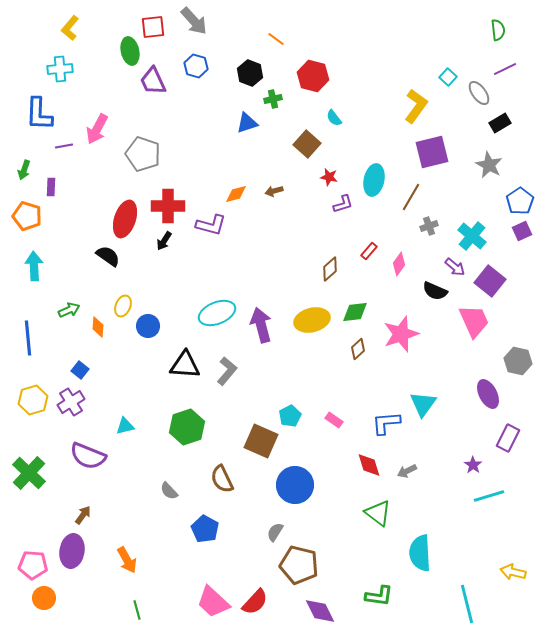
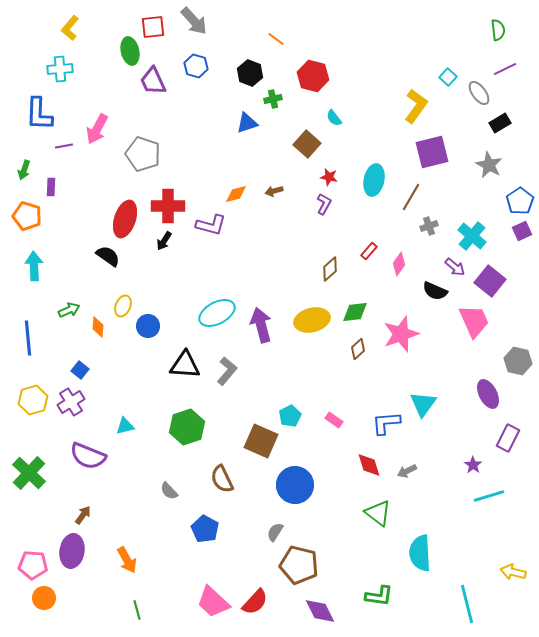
purple L-shape at (343, 204): moved 19 px left; rotated 45 degrees counterclockwise
cyan ellipse at (217, 313): rotated 6 degrees counterclockwise
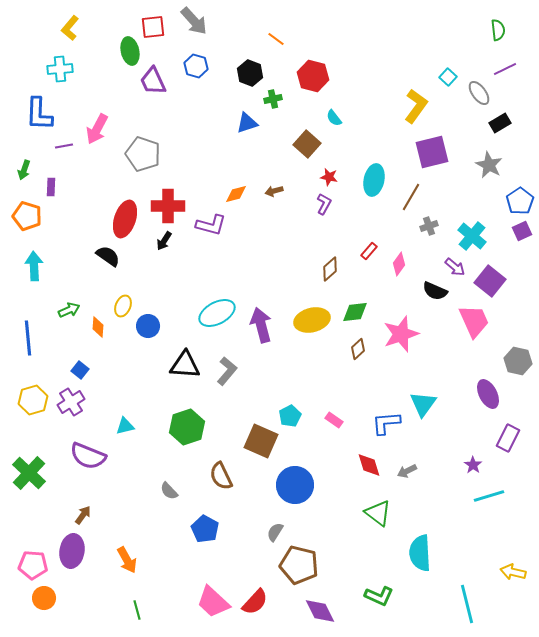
brown semicircle at (222, 479): moved 1 px left, 3 px up
green L-shape at (379, 596): rotated 16 degrees clockwise
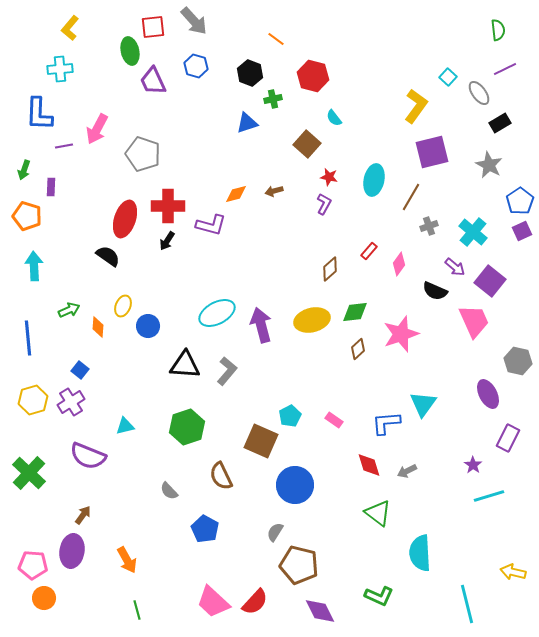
cyan cross at (472, 236): moved 1 px right, 4 px up
black arrow at (164, 241): moved 3 px right
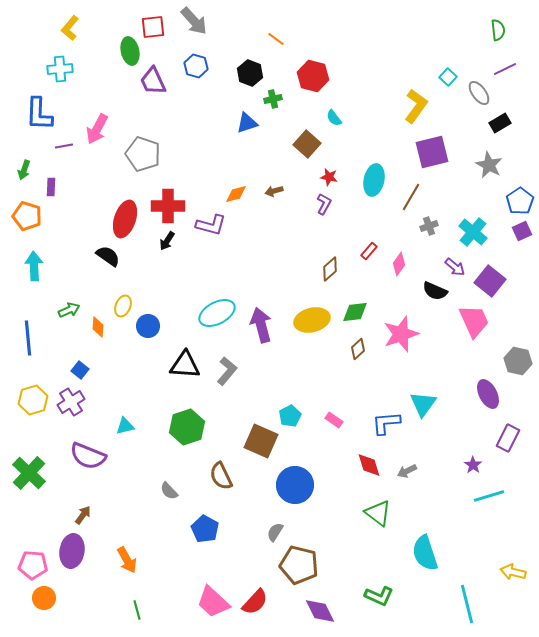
cyan semicircle at (420, 553): moved 5 px right; rotated 15 degrees counterclockwise
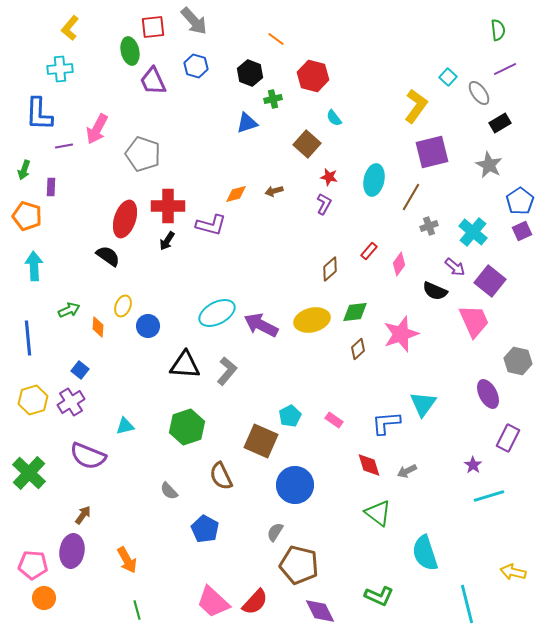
purple arrow at (261, 325): rotated 48 degrees counterclockwise
